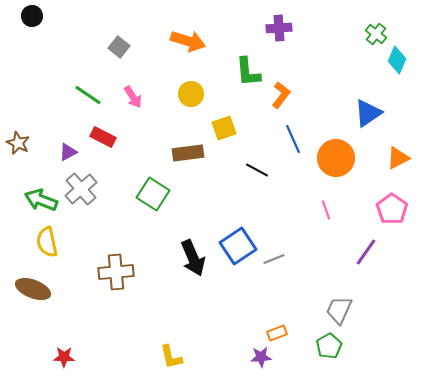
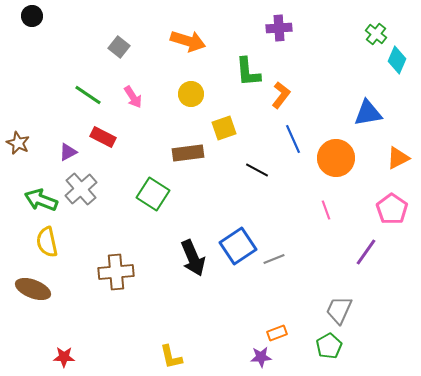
blue triangle: rotated 24 degrees clockwise
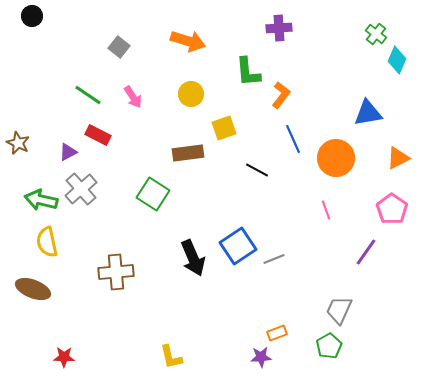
red rectangle: moved 5 px left, 2 px up
green arrow: rotated 8 degrees counterclockwise
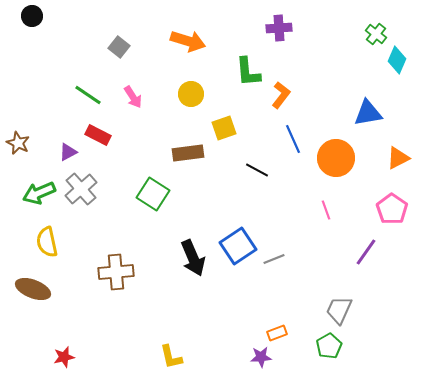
green arrow: moved 2 px left, 7 px up; rotated 36 degrees counterclockwise
red star: rotated 15 degrees counterclockwise
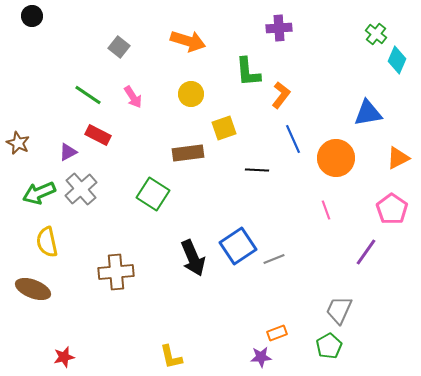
black line: rotated 25 degrees counterclockwise
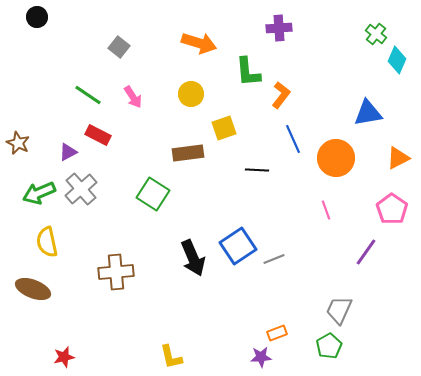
black circle: moved 5 px right, 1 px down
orange arrow: moved 11 px right, 2 px down
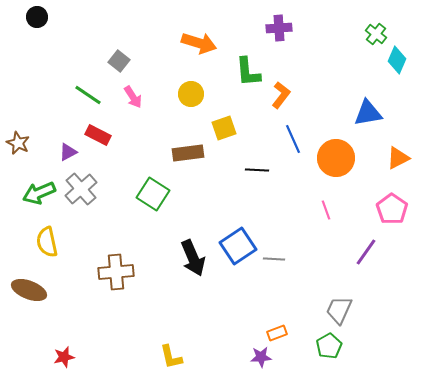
gray square: moved 14 px down
gray line: rotated 25 degrees clockwise
brown ellipse: moved 4 px left, 1 px down
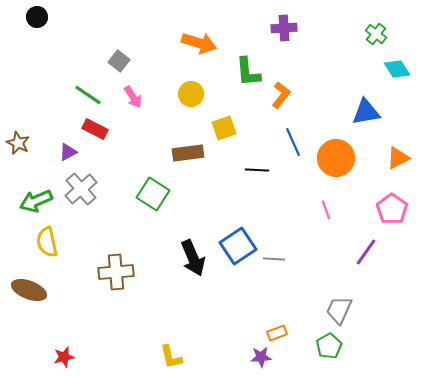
purple cross: moved 5 px right
cyan diamond: moved 9 px down; rotated 56 degrees counterclockwise
blue triangle: moved 2 px left, 1 px up
red rectangle: moved 3 px left, 6 px up
blue line: moved 3 px down
green arrow: moved 3 px left, 8 px down
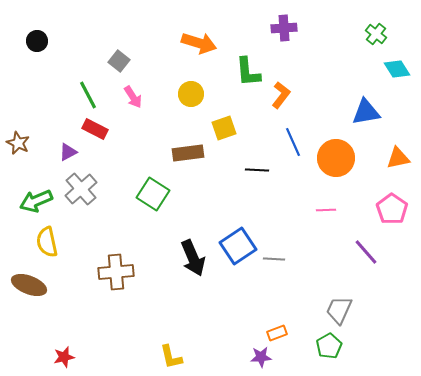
black circle: moved 24 px down
green line: rotated 28 degrees clockwise
orange triangle: rotated 15 degrees clockwise
pink line: rotated 72 degrees counterclockwise
purple line: rotated 76 degrees counterclockwise
brown ellipse: moved 5 px up
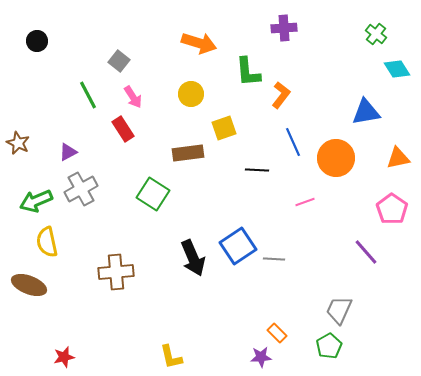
red rectangle: moved 28 px right; rotated 30 degrees clockwise
gray cross: rotated 12 degrees clockwise
pink line: moved 21 px left, 8 px up; rotated 18 degrees counterclockwise
orange rectangle: rotated 66 degrees clockwise
